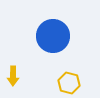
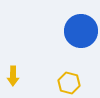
blue circle: moved 28 px right, 5 px up
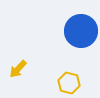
yellow arrow: moved 5 px right, 7 px up; rotated 42 degrees clockwise
